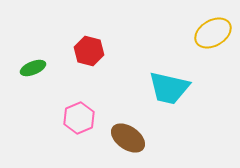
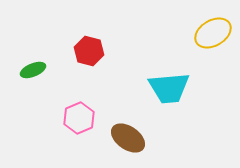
green ellipse: moved 2 px down
cyan trapezoid: rotated 18 degrees counterclockwise
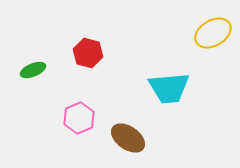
red hexagon: moved 1 px left, 2 px down
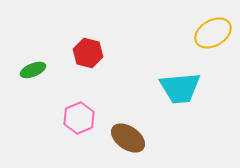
cyan trapezoid: moved 11 px right
